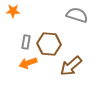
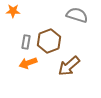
brown hexagon: moved 3 px up; rotated 25 degrees counterclockwise
brown arrow: moved 2 px left
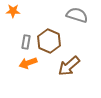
brown hexagon: rotated 15 degrees counterclockwise
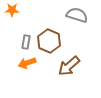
orange star: moved 1 px left, 1 px up
orange arrow: moved 1 px left
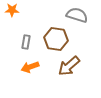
brown hexagon: moved 7 px right, 2 px up; rotated 15 degrees counterclockwise
orange arrow: moved 3 px right, 4 px down
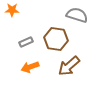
gray rectangle: rotated 56 degrees clockwise
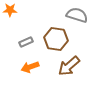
orange star: moved 2 px left
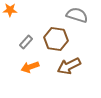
gray rectangle: rotated 24 degrees counterclockwise
brown arrow: rotated 15 degrees clockwise
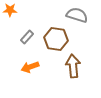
gray rectangle: moved 1 px right, 5 px up
brown arrow: moved 4 px right; rotated 110 degrees clockwise
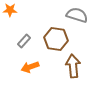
gray rectangle: moved 3 px left, 4 px down
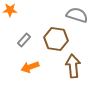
gray rectangle: moved 1 px up
